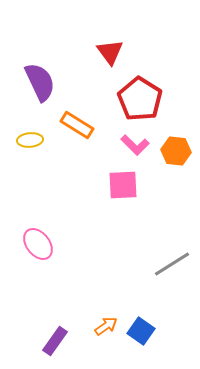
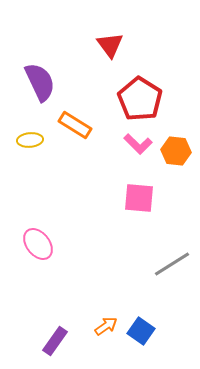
red triangle: moved 7 px up
orange rectangle: moved 2 px left
pink L-shape: moved 3 px right, 1 px up
pink square: moved 16 px right, 13 px down; rotated 8 degrees clockwise
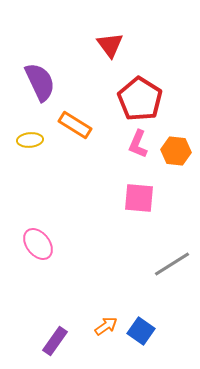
pink L-shape: rotated 68 degrees clockwise
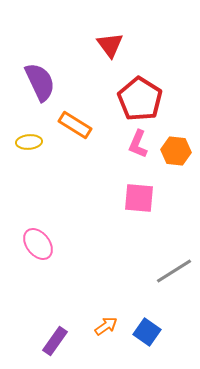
yellow ellipse: moved 1 px left, 2 px down
gray line: moved 2 px right, 7 px down
blue square: moved 6 px right, 1 px down
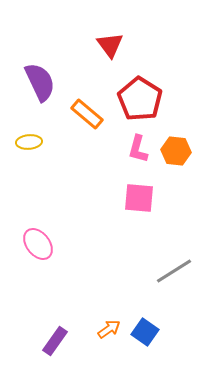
orange rectangle: moved 12 px right, 11 px up; rotated 8 degrees clockwise
pink L-shape: moved 5 px down; rotated 8 degrees counterclockwise
orange arrow: moved 3 px right, 3 px down
blue square: moved 2 px left
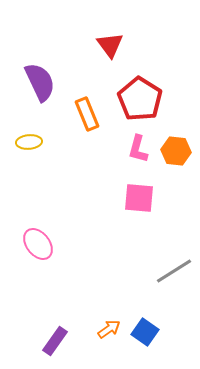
orange rectangle: rotated 28 degrees clockwise
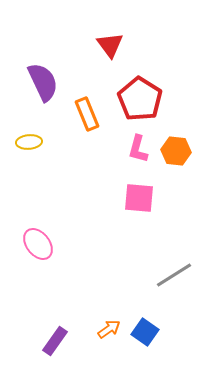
purple semicircle: moved 3 px right
gray line: moved 4 px down
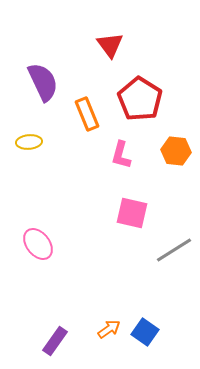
pink L-shape: moved 17 px left, 6 px down
pink square: moved 7 px left, 15 px down; rotated 8 degrees clockwise
gray line: moved 25 px up
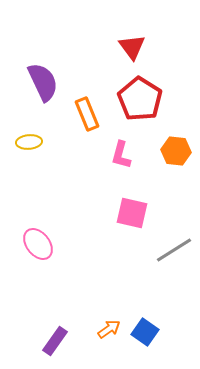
red triangle: moved 22 px right, 2 px down
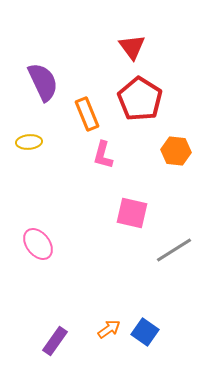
pink L-shape: moved 18 px left
